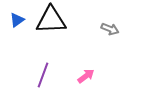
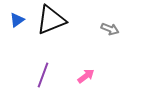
black triangle: rotated 20 degrees counterclockwise
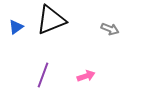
blue triangle: moved 1 px left, 7 px down
pink arrow: rotated 18 degrees clockwise
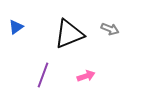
black triangle: moved 18 px right, 14 px down
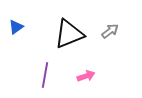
gray arrow: moved 2 px down; rotated 60 degrees counterclockwise
purple line: moved 2 px right; rotated 10 degrees counterclockwise
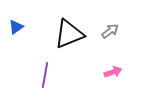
pink arrow: moved 27 px right, 4 px up
